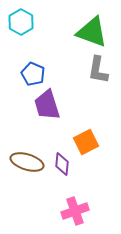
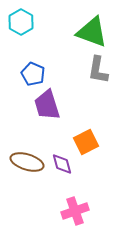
purple diamond: rotated 20 degrees counterclockwise
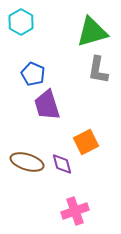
green triangle: rotated 36 degrees counterclockwise
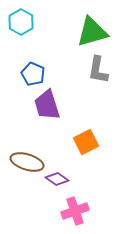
purple diamond: moved 5 px left, 15 px down; rotated 40 degrees counterclockwise
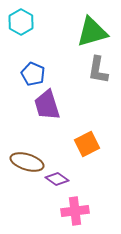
orange square: moved 1 px right, 2 px down
pink cross: rotated 12 degrees clockwise
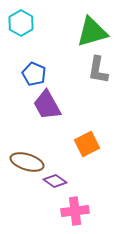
cyan hexagon: moved 1 px down
blue pentagon: moved 1 px right
purple trapezoid: rotated 12 degrees counterclockwise
purple diamond: moved 2 px left, 2 px down
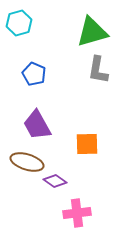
cyan hexagon: moved 2 px left; rotated 15 degrees clockwise
purple trapezoid: moved 10 px left, 20 px down
orange square: rotated 25 degrees clockwise
pink cross: moved 2 px right, 2 px down
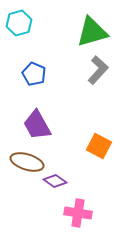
gray L-shape: rotated 148 degrees counterclockwise
orange square: moved 12 px right, 2 px down; rotated 30 degrees clockwise
pink cross: moved 1 px right; rotated 16 degrees clockwise
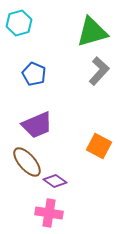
gray L-shape: moved 1 px right, 1 px down
purple trapezoid: rotated 84 degrees counterclockwise
brown ellipse: rotated 32 degrees clockwise
pink cross: moved 29 px left
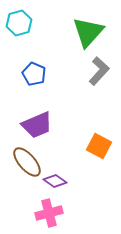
green triangle: moved 4 px left; rotated 32 degrees counterclockwise
pink cross: rotated 24 degrees counterclockwise
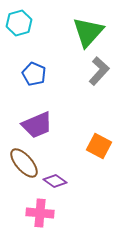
brown ellipse: moved 3 px left, 1 px down
pink cross: moved 9 px left; rotated 20 degrees clockwise
